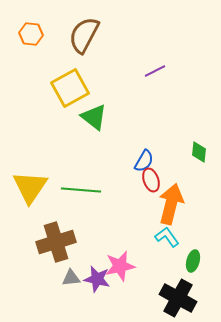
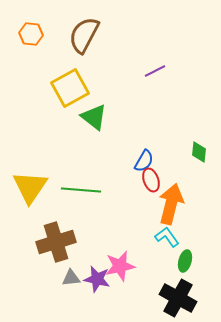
green ellipse: moved 8 px left
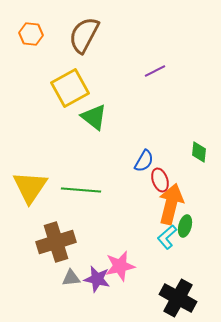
red ellipse: moved 9 px right
cyan L-shape: rotated 95 degrees counterclockwise
green ellipse: moved 35 px up
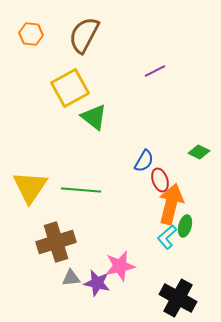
green diamond: rotated 70 degrees counterclockwise
purple star: moved 4 px down
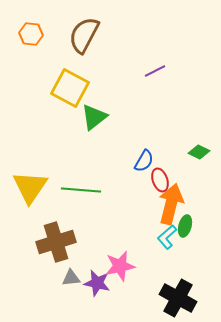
yellow square: rotated 33 degrees counterclockwise
green triangle: rotated 44 degrees clockwise
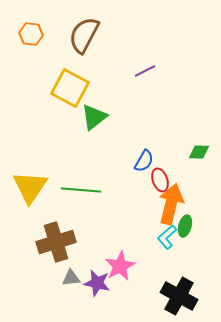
purple line: moved 10 px left
green diamond: rotated 25 degrees counterclockwise
pink star: rotated 16 degrees counterclockwise
black cross: moved 1 px right, 2 px up
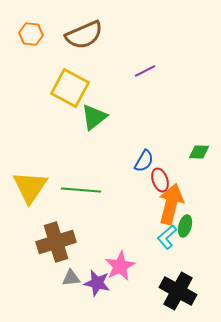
brown semicircle: rotated 141 degrees counterclockwise
black cross: moved 1 px left, 5 px up
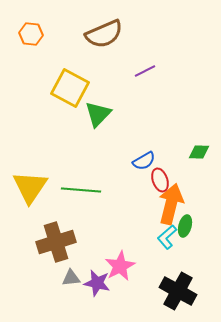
brown semicircle: moved 20 px right, 1 px up
green triangle: moved 4 px right, 3 px up; rotated 8 degrees counterclockwise
blue semicircle: rotated 30 degrees clockwise
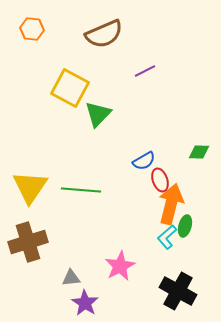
orange hexagon: moved 1 px right, 5 px up
brown cross: moved 28 px left
purple star: moved 12 px left, 20 px down; rotated 20 degrees clockwise
